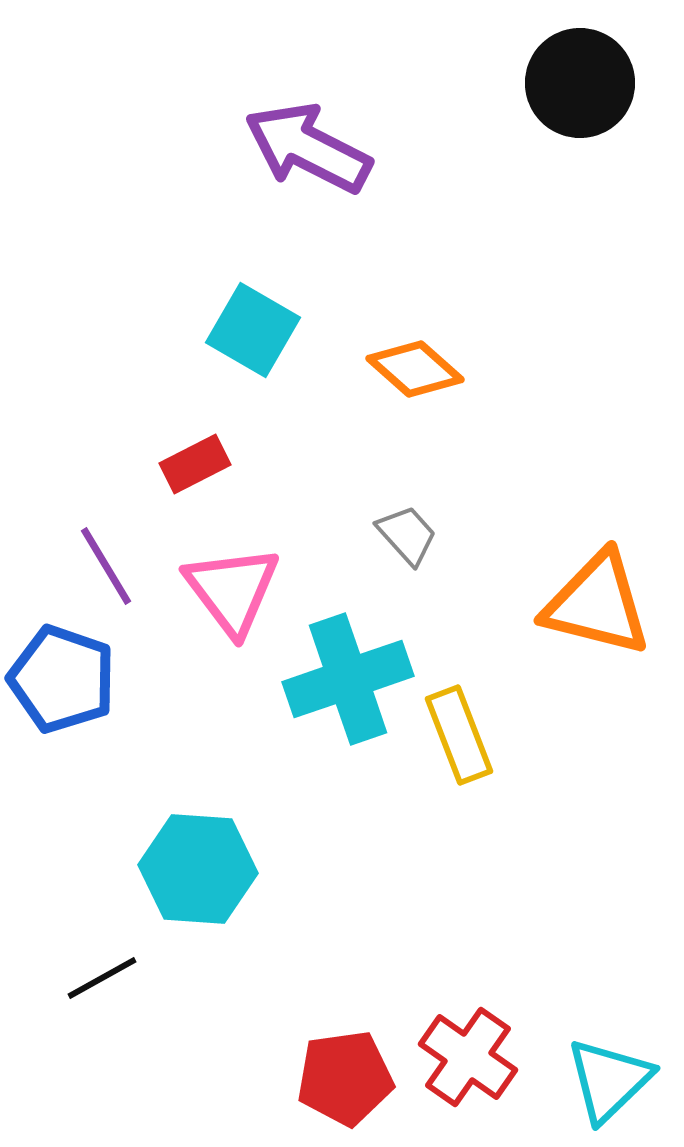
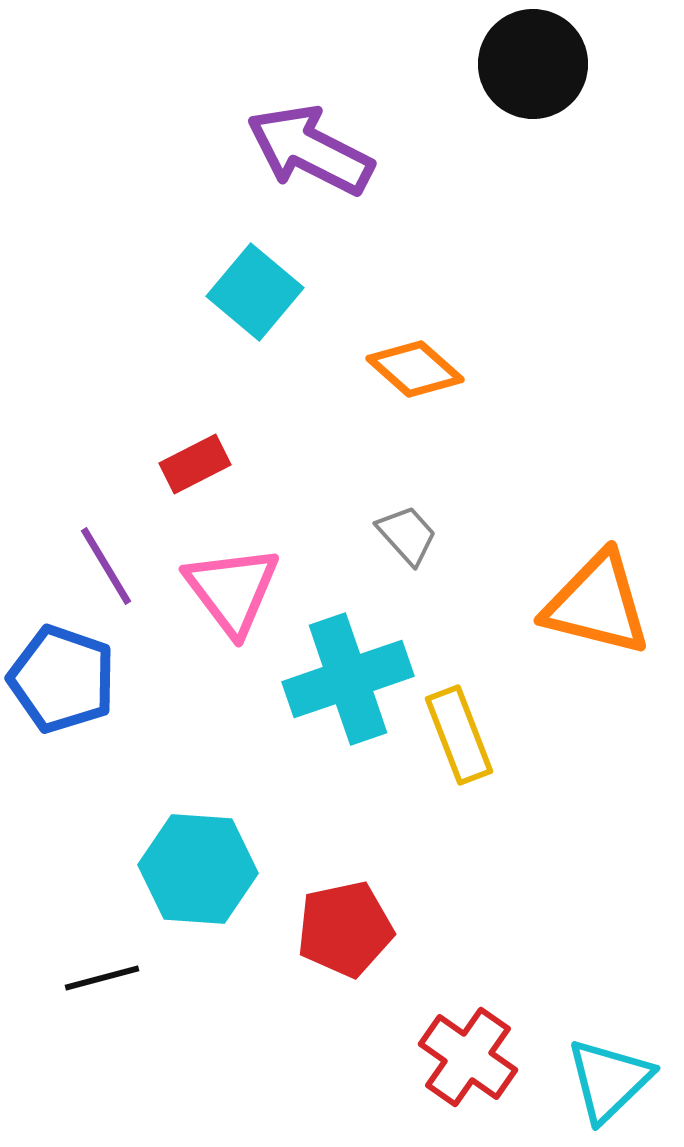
black circle: moved 47 px left, 19 px up
purple arrow: moved 2 px right, 2 px down
cyan square: moved 2 px right, 38 px up; rotated 10 degrees clockwise
black line: rotated 14 degrees clockwise
red pentagon: moved 149 px up; rotated 4 degrees counterclockwise
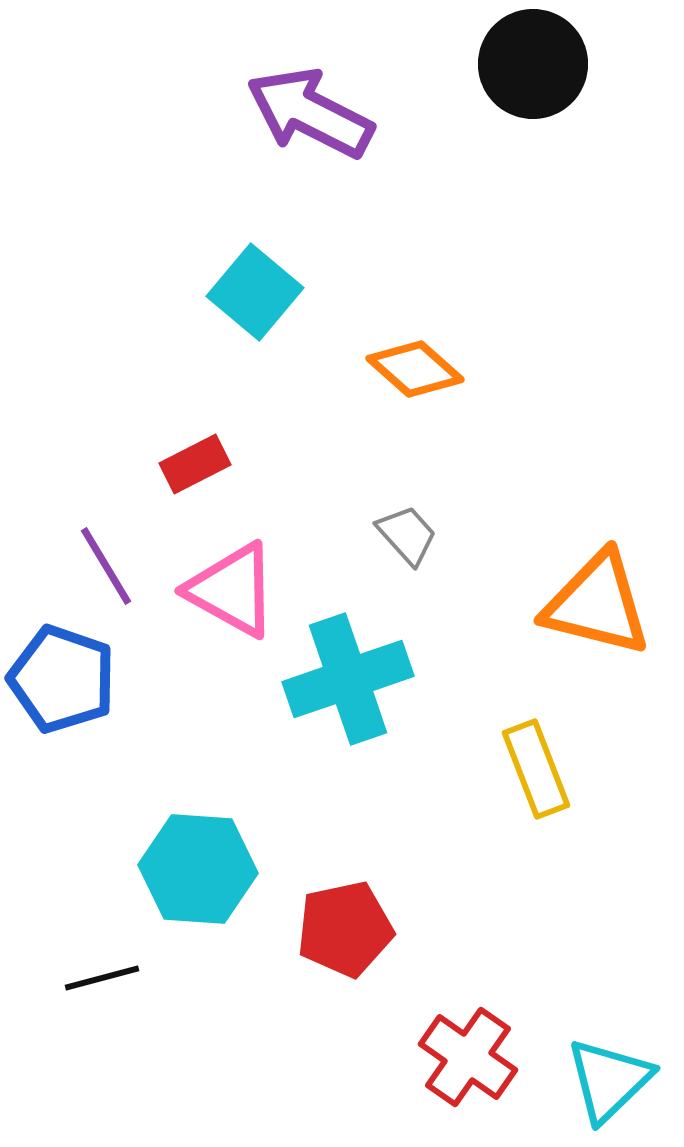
purple arrow: moved 37 px up
pink triangle: rotated 24 degrees counterclockwise
yellow rectangle: moved 77 px right, 34 px down
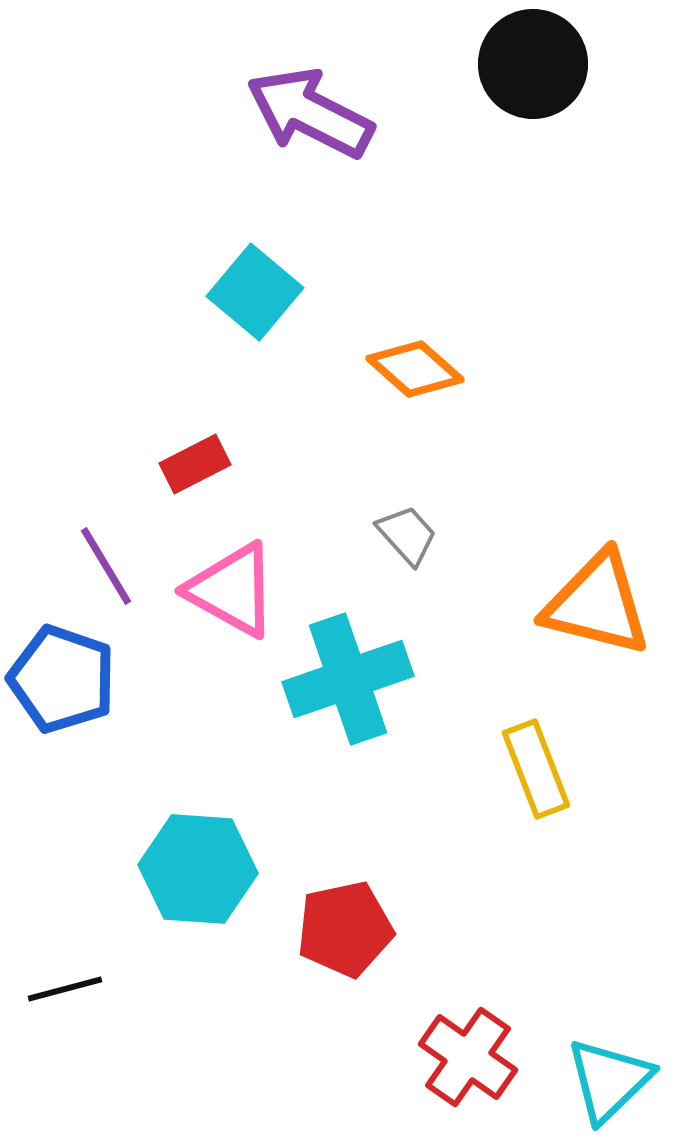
black line: moved 37 px left, 11 px down
